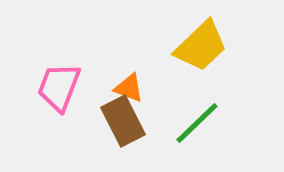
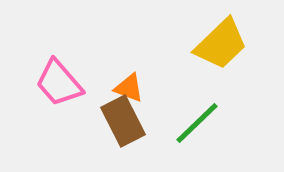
yellow trapezoid: moved 20 px right, 2 px up
pink trapezoid: moved 4 px up; rotated 62 degrees counterclockwise
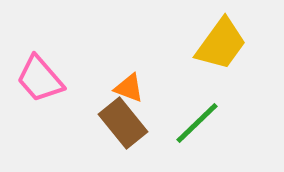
yellow trapezoid: rotated 10 degrees counterclockwise
pink trapezoid: moved 19 px left, 4 px up
brown rectangle: moved 2 px down; rotated 12 degrees counterclockwise
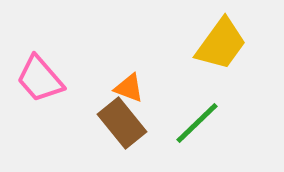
brown rectangle: moved 1 px left
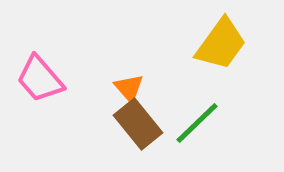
orange triangle: rotated 28 degrees clockwise
brown rectangle: moved 16 px right, 1 px down
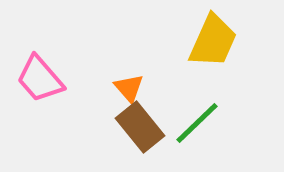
yellow trapezoid: moved 8 px left, 3 px up; rotated 12 degrees counterclockwise
brown rectangle: moved 2 px right, 3 px down
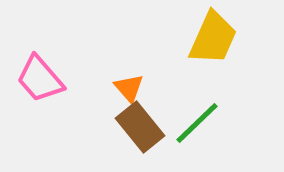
yellow trapezoid: moved 3 px up
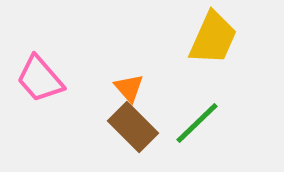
brown rectangle: moved 7 px left; rotated 6 degrees counterclockwise
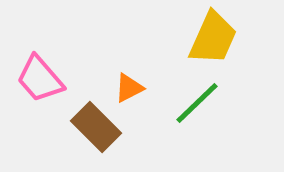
orange triangle: rotated 44 degrees clockwise
green line: moved 20 px up
brown rectangle: moved 37 px left
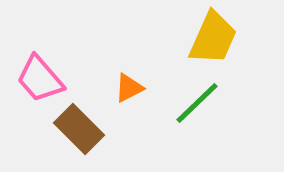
brown rectangle: moved 17 px left, 2 px down
